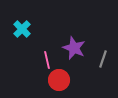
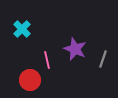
purple star: moved 1 px right, 1 px down
red circle: moved 29 px left
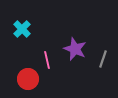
red circle: moved 2 px left, 1 px up
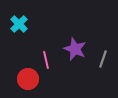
cyan cross: moved 3 px left, 5 px up
pink line: moved 1 px left
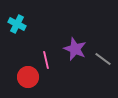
cyan cross: moved 2 px left; rotated 18 degrees counterclockwise
gray line: rotated 72 degrees counterclockwise
red circle: moved 2 px up
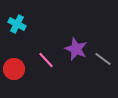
purple star: moved 1 px right
pink line: rotated 30 degrees counterclockwise
red circle: moved 14 px left, 8 px up
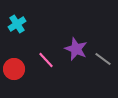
cyan cross: rotated 30 degrees clockwise
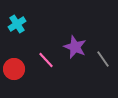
purple star: moved 1 px left, 2 px up
gray line: rotated 18 degrees clockwise
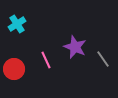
pink line: rotated 18 degrees clockwise
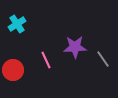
purple star: rotated 25 degrees counterclockwise
red circle: moved 1 px left, 1 px down
